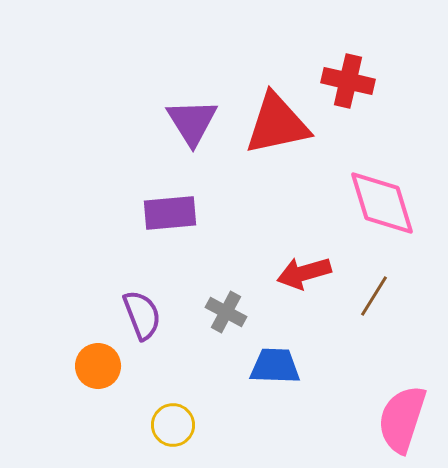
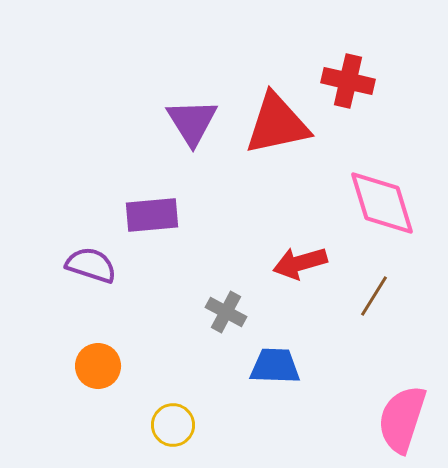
purple rectangle: moved 18 px left, 2 px down
red arrow: moved 4 px left, 10 px up
purple semicircle: moved 51 px left, 50 px up; rotated 51 degrees counterclockwise
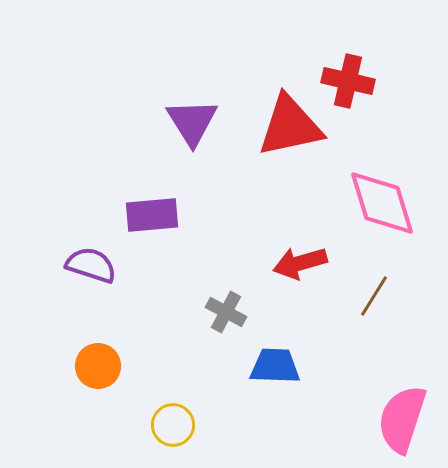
red triangle: moved 13 px right, 2 px down
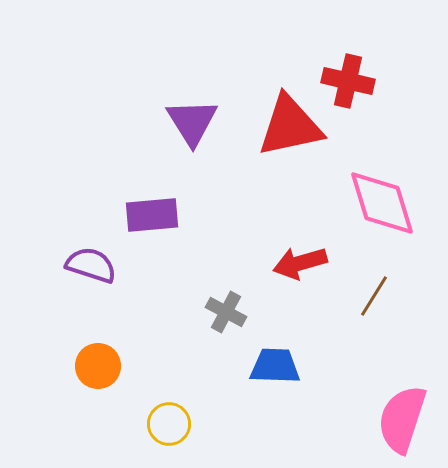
yellow circle: moved 4 px left, 1 px up
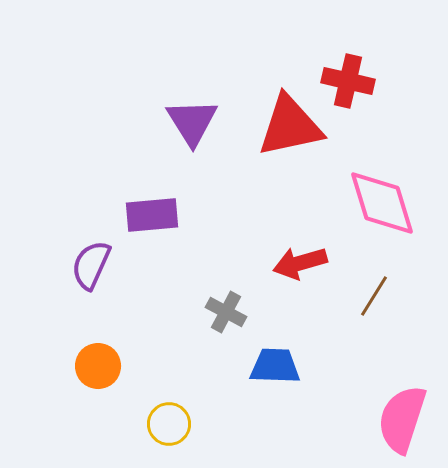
purple semicircle: rotated 84 degrees counterclockwise
